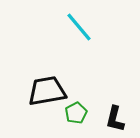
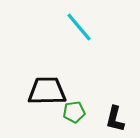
black trapezoid: rotated 9 degrees clockwise
green pentagon: moved 2 px left, 1 px up; rotated 20 degrees clockwise
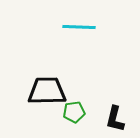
cyan line: rotated 48 degrees counterclockwise
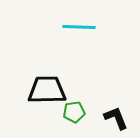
black trapezoid: moved 1 px up
black L-shape: moved 1 px right, 1 px up; rotated 144 degrees clockwise
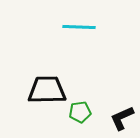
green pentagon: moved 6 px right
black L-shape: moved 6 px right; rotated 92 degrees counterclockwise
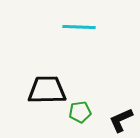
black L-shape: moved 1 px left, 2 px down
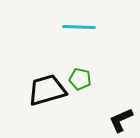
black trapezoid: rotated 15 degrees counterclockwise
green pentagon: moved 33 px up; rotated 20 degrees clockwise
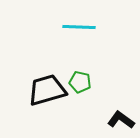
green pentagon: moved 3 px down
black L-shape: rotated 60 degrees clockwise
